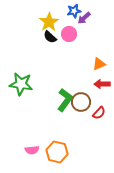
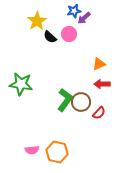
yellow star: moved 12 px left, 1 px up
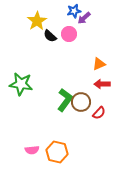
black semicircle: moved 1 px up
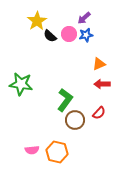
blue star: moved 12 px right, 24 px down
brown circle: moved 6 px left, 18 px down
